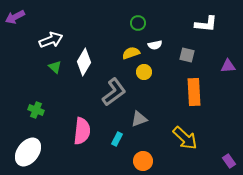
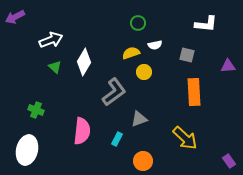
white ellipse: moved 1 px left, 2 px up; rotated 24 degrees counterclockwise
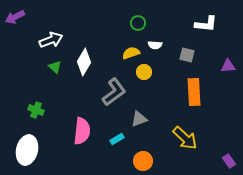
white semicircle: rotated 16 degrees clockwise
cyan rectangle: rotated 32 degrees clockwise
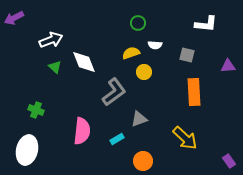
purple arrow: moved 1 px left, 1 px down
white diamond: rotated 52 degrees counterclockwise
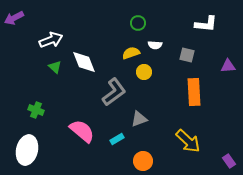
pink semicircle: rotated 56 degrees counterclockwise
yellow arrow: moved 3 px right, 3 px down
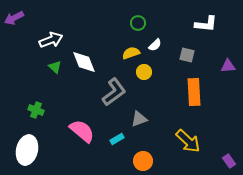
white semicircle: rotated 48 degrees counterclockwise
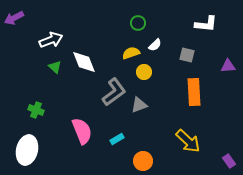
gray triangle: moved 14 px up
pink semicircle: rotated 28 degrees clockwise
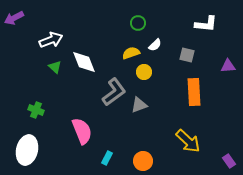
cyan rectangle: moved 10 px left, 19 px down; rotated 32 degrees counterclockwise
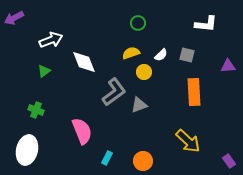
white semicircle: moved 6 px right, 10 px down
green triangle: moved 11 px left, 4 px down; rotated 40 degrees clockwise
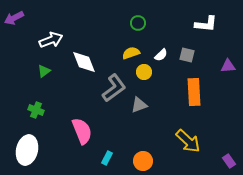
gray L-shape: moved 4 px up
